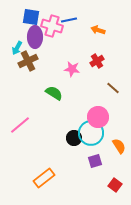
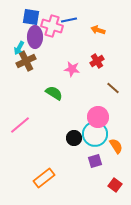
cyan arrow: moved 2 px right
brown cross: moved 2 px left
cyan circle: moved 4 px right, 1 px down
orange semicircle: moved 3 px left
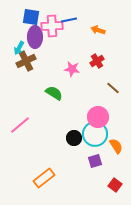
pink cross: rotated 20 degrees counterclockwise
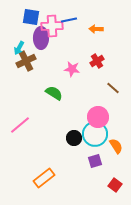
orange arrow: moved 2 px left, 1 px up; rotated 16 degrees counterclockwise
purple ellipse: moved 6 px right, 1 px down
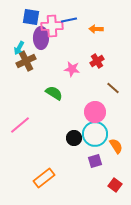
pink circle: moved 3 px left, 5 px up
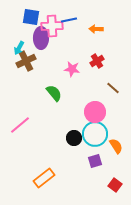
green semicircle: rotated 18 degrees clockwise
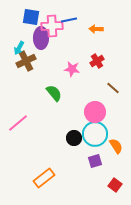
pink line: moved 2 px left, 2 px up
